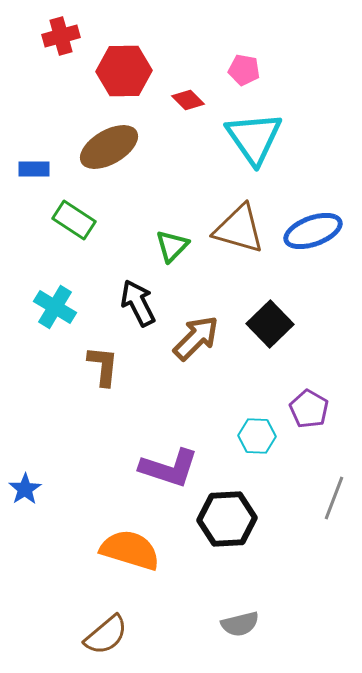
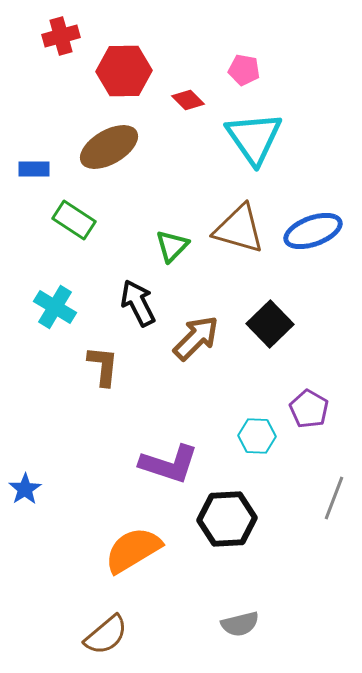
purple L-shape: moved 4 px up
orange semicircle: moved 3 px right; rotated 48 degrees counterclockwise
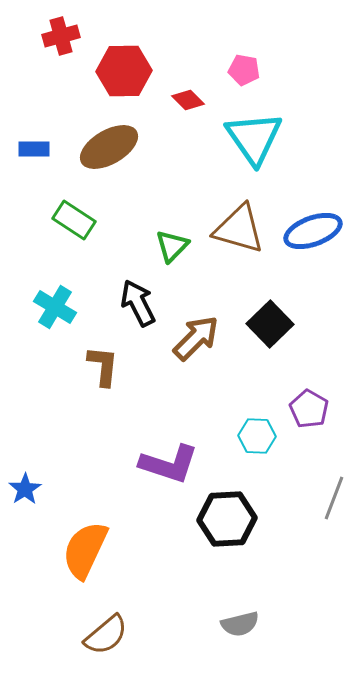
blue rectangle: moved 20 px up
orange semicircle: moved 48 px left; rotated 34 degrees counterclockwise
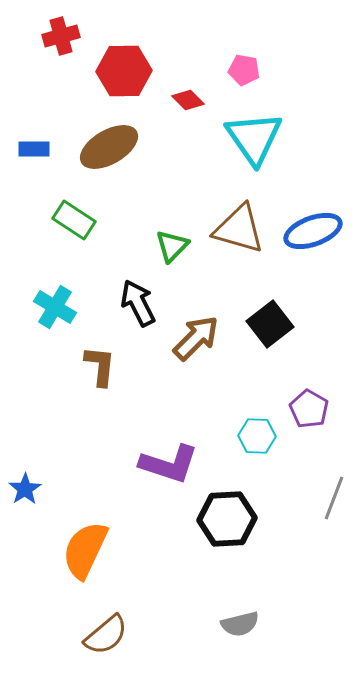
black square: rotated 6 degrees clockwise
brown L-shape: moved 3 px left
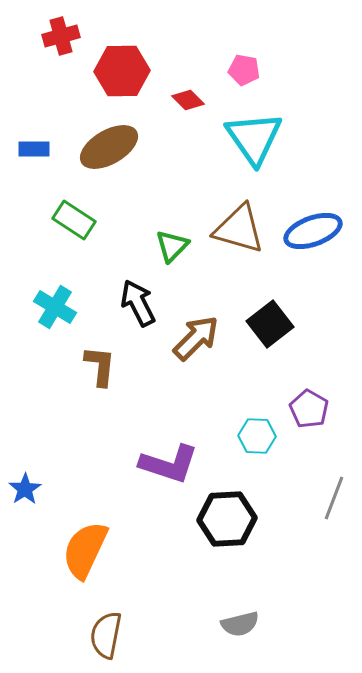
red hexagon: moved 2 px left
brown semicircle: rotated 141 degrees clockwise
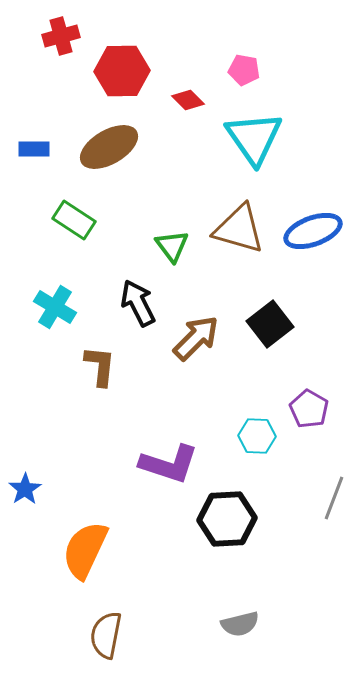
green triangle: rotated 21 degrees counterclockwise
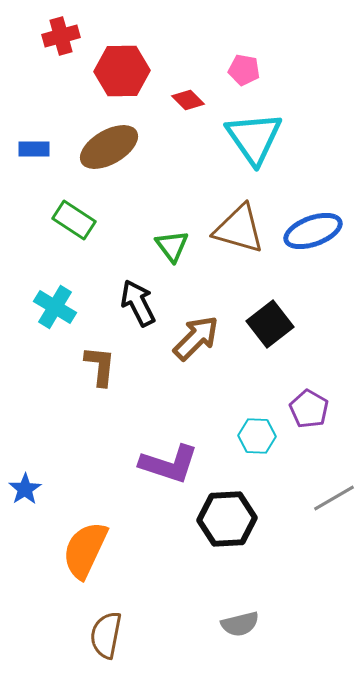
gray line: rotated 39 degrees clockwise
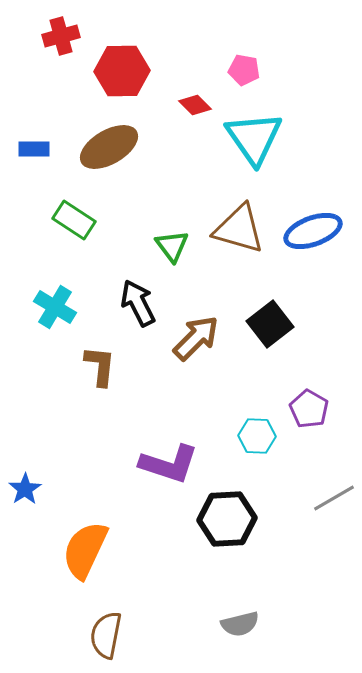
red diamond: moved 7 px right, 5 px down
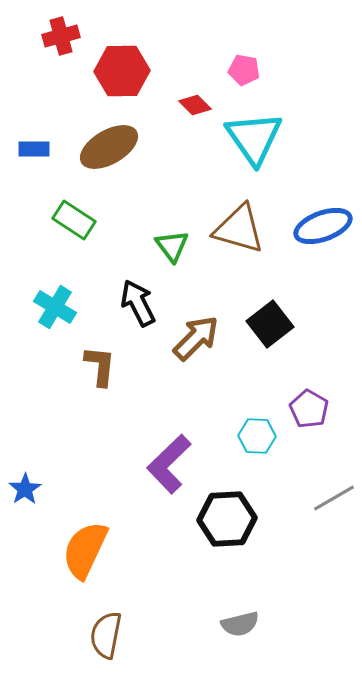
blue ellipse: moved 10 px right, 5 px up
purple L-shape: rotated 118 degrees clockwise
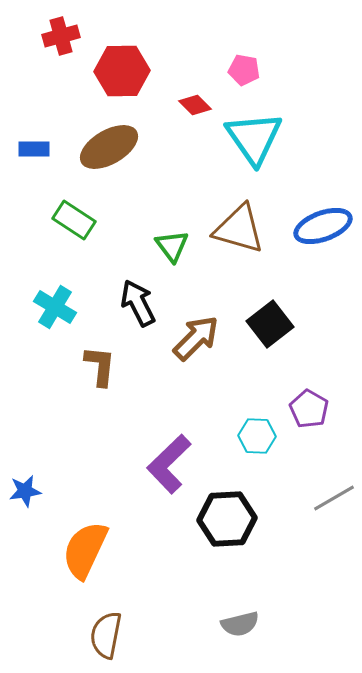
blue star: moved 2 px down; rotated 24 degrees clockwise
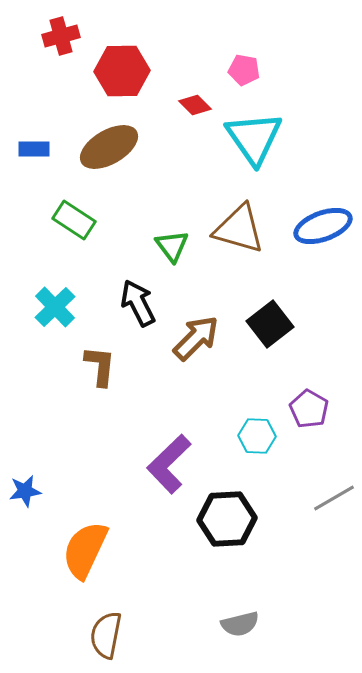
cyan cross: rotated 15 degrees clockwise
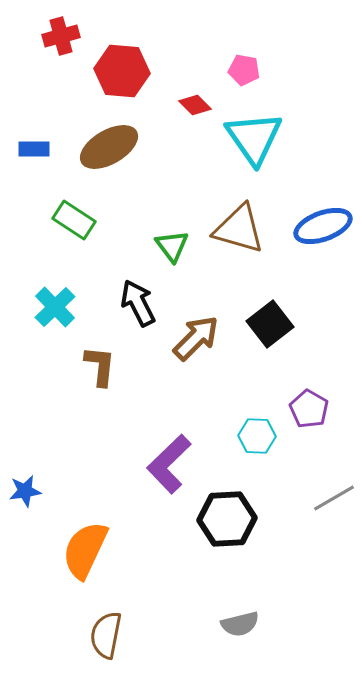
red hexagon: rotated 6 degrees clockwise
